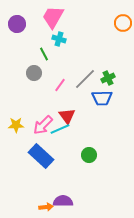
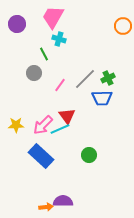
orange circle: moved 3 px down
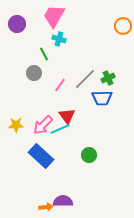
pink trapezoid: moved 1 px right, 1 px up
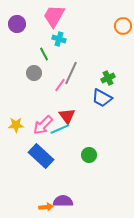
gray line: moved 14 px left, 6 px up; rotated 20 degrees counterclockwise
blue trapezoid: rotated 30 degrees clockwise
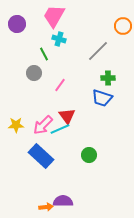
gray line: moved 27 px right, 22 px up; rotated 20 degrees clockwise
green cross: rotated 24 degrees clockwise
blue trapezoid: rotated 10 degrees counterclockwise
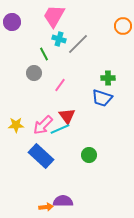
purple circle: moved 5 px left, 2 px up
gray line: moved 20 px left, 7 px up
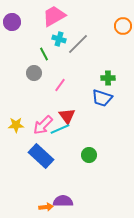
pink trapezoid: rotated 30 degrees clockwise
